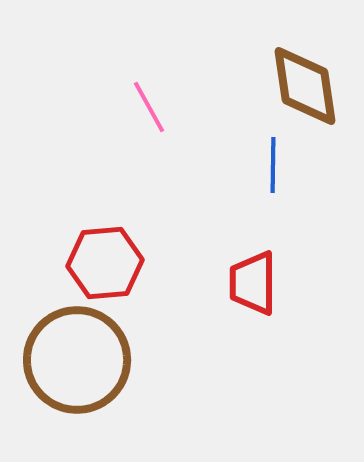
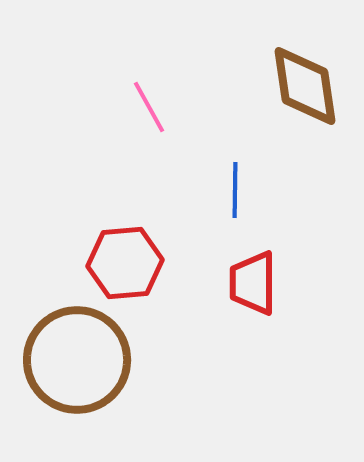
blue line: moved 38 px left, 25 px down
red hexagon: moved 20 px right
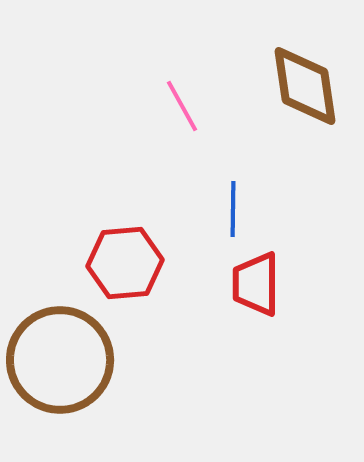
pink line: moved 33 px right, 1 px up
blue line: moved 2 px left, 19 px down
red trapezoid: moved 3 px right, 1 px down
brown circle: moved 17 px left
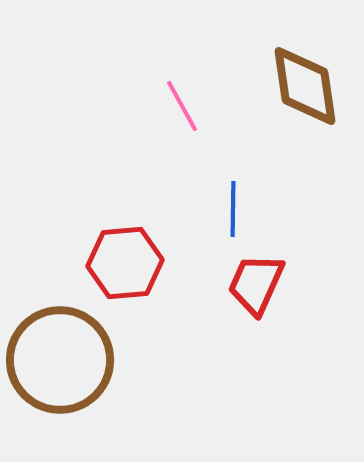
red trapezoid: rotated 24 degrees clockwise
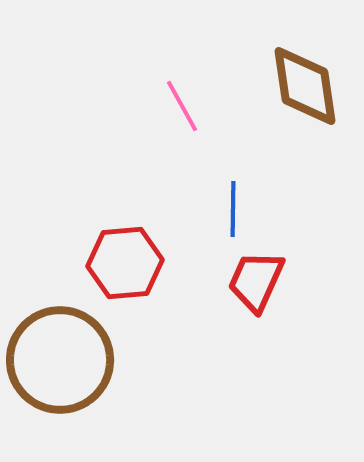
red trapezoid: moved 3 px up
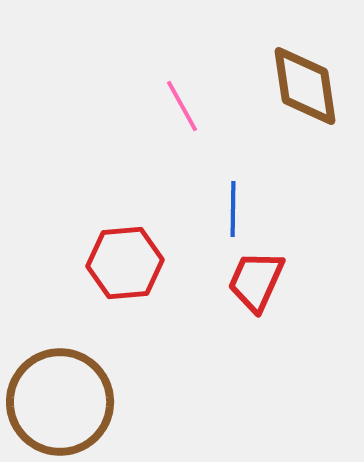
brown circle: moved 42 px down
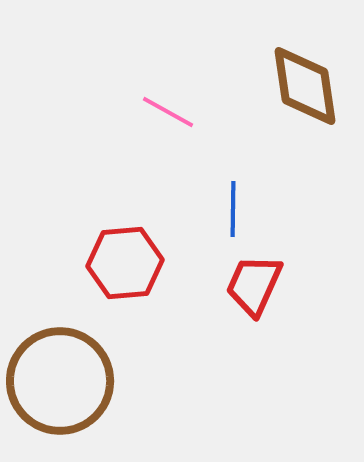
pink line: moved 14 px left, 6 px down; rotated 32 degrees counterclockwise
red trapezoid: moved 2 px left, 4 px down
brown circle: moved 21 px up
